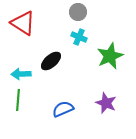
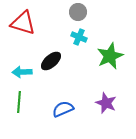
red triangle: rotated 16 degrees counterclockwise
cyan arrow: moved 1 px right, 2 px up
green line: moved 1 px right, 2 px down
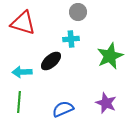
cyan cross: moved 8 px left, 2 px down; rotated 28 degrees counterclockwise
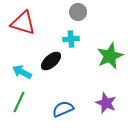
cyan arrow: rotated 30 degrees clockwise
green line: rotated 20 degrees clockwise
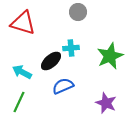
cyan cross: moved 9 px down
blue semicircle: moved 23 px up
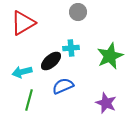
red triangle: rotated 48 degrees counterclockwise
cyan arrow: rotated 42 degrees counterclockwise
green line: moved 10 px right, 2 px up; rotated 10 degrees counterclockwise
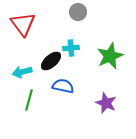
red triangle: moved 1 px down; rotated 36 degrees counterclockwise
blue semicircle: rotated 35 degrees clockwise
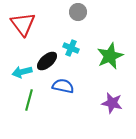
cyan cross: rotated 28 degrees clockwise
black ellipse: moved 4 px left
purple star: moved 6 px right; rotated 10 degrees counterclockwise
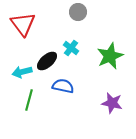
cyan cross: rotated 14 degrees clockwise
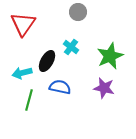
red triangle: rotated 12 degrees clockwise
cyan cross: moved 1 px up
black ellipse: rotated 20 degrees counterclockwise
cyan arrow: moved 1 px down
blue semicircle: moved 3 px left, 1 px down
purple star: moved 8 px left, 15 px up
